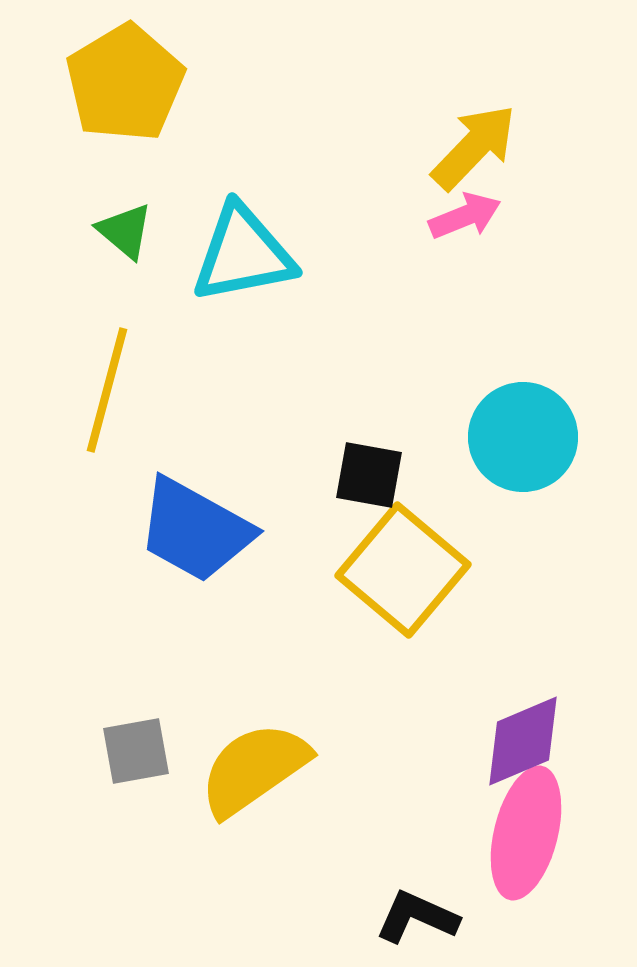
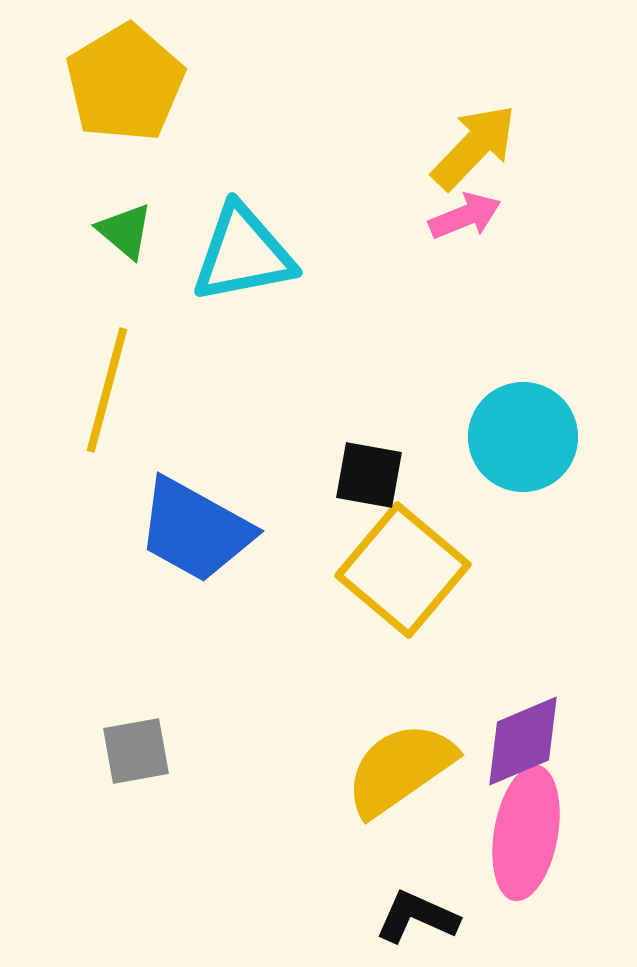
yellow semicircle: moved 146 px right
pink ellipse: rotated 4 degrees counterclockwise
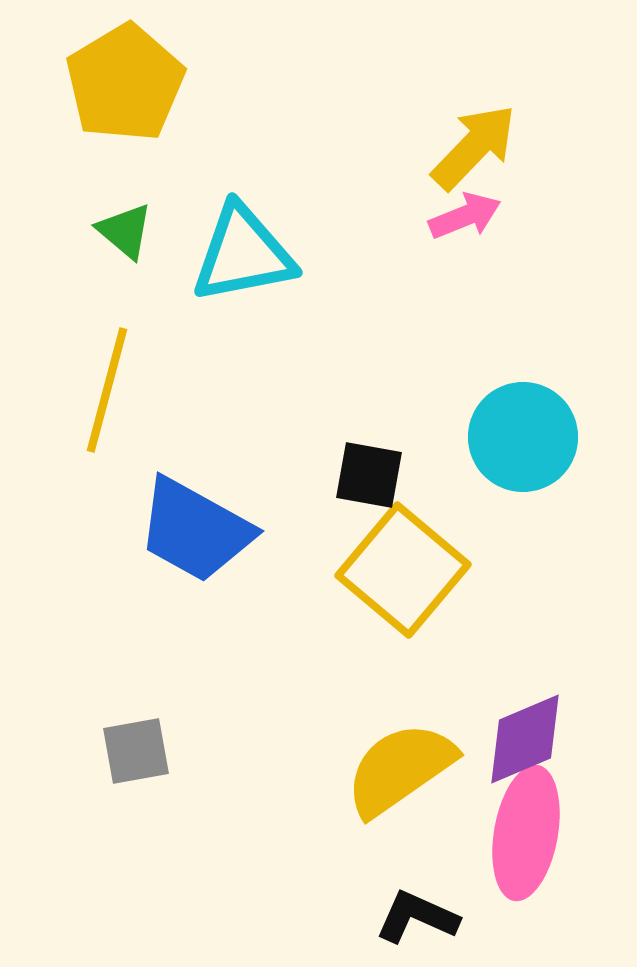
purple diamond: moved 2 px right, 2 px up
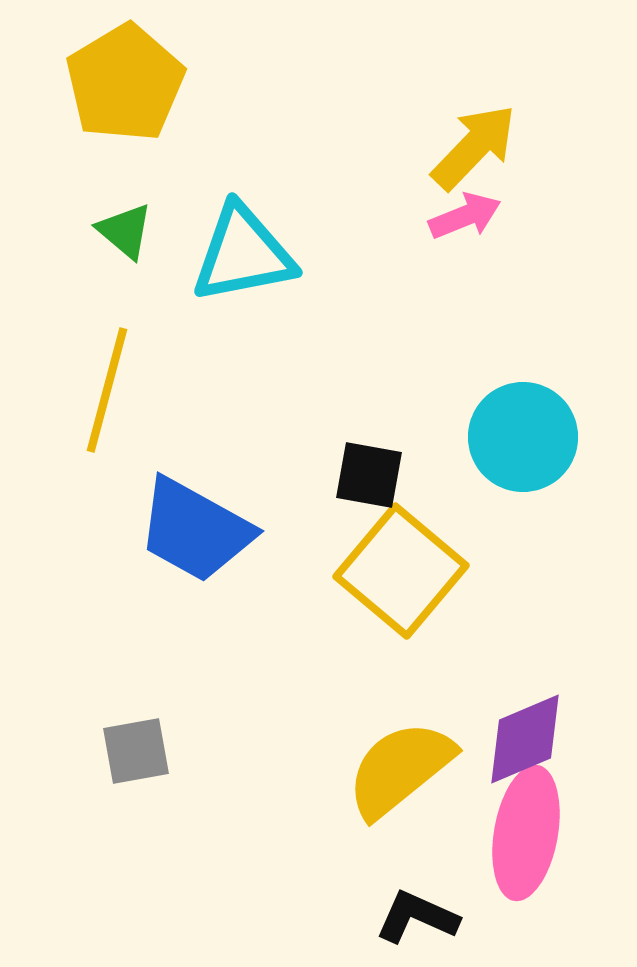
yellow square: moved 2 px left, 1 px down
yellow semicircle: rotated 4 degrees counterclockwise
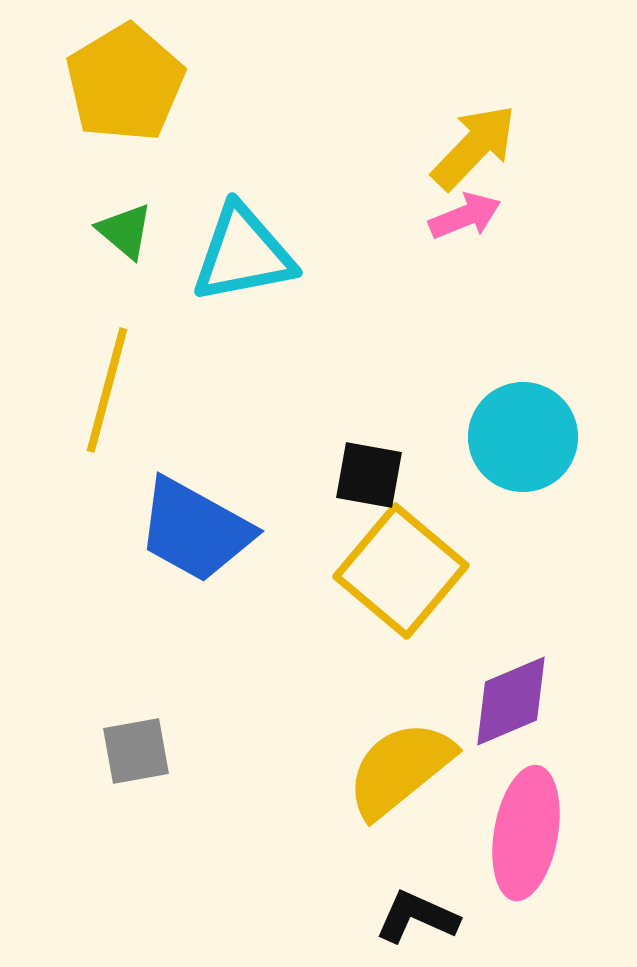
purple diamond: moved 14 px left, 38 px up
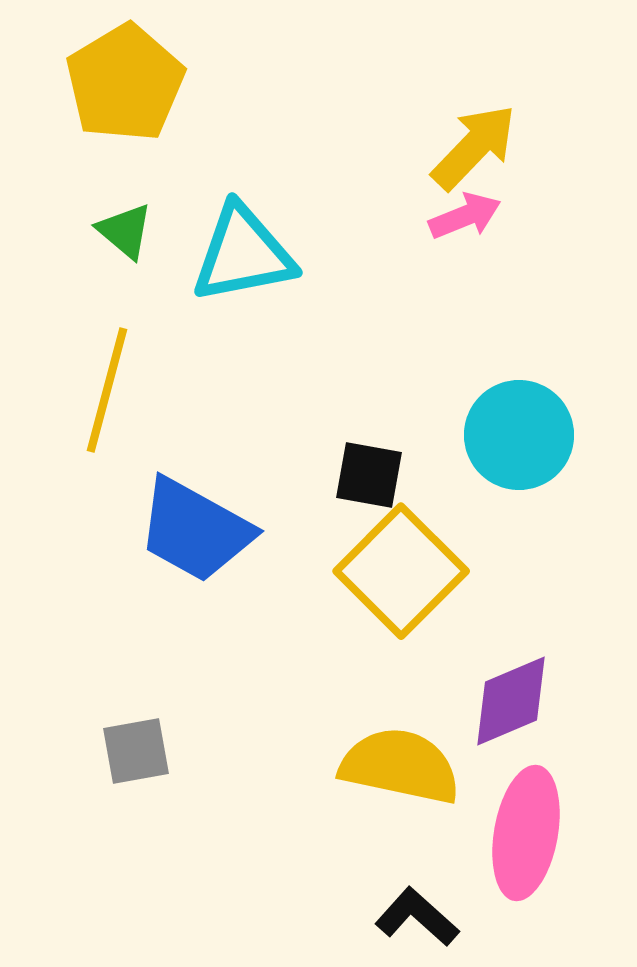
cyan circle: moved 4 px left, 2 px up
yellow square: rotated 5 degrees clockwise
yellow semicircle: moved 3 px up; rotated 51 degrees clockwise
black L-shape: rotated 18 degrees clockwise
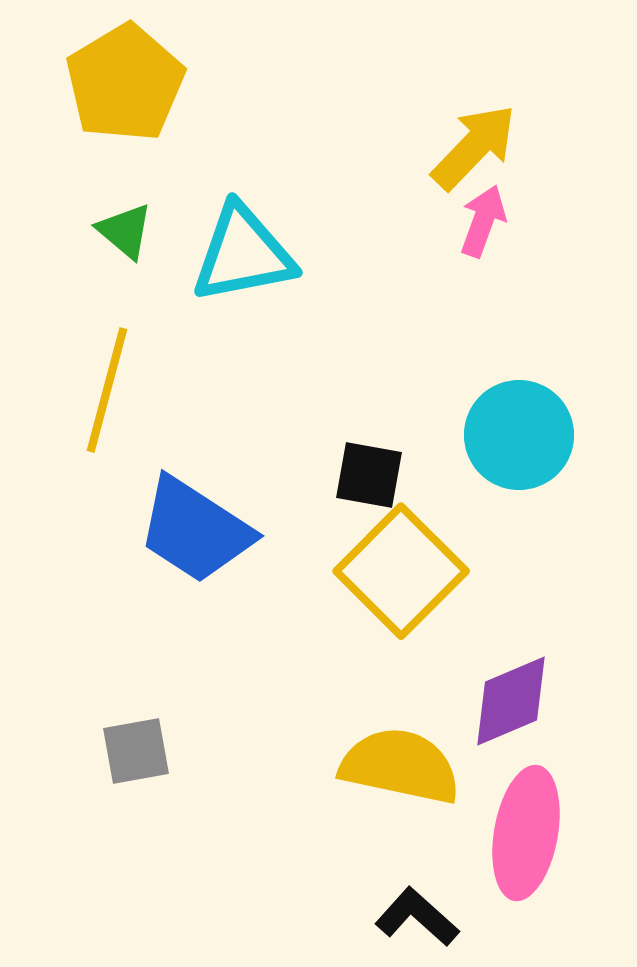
pink arrow: moved 18 px right, 5 px down; rotated 48 degrees counterclockwise
blue trapezoid: rotated 4 degrees clockwise
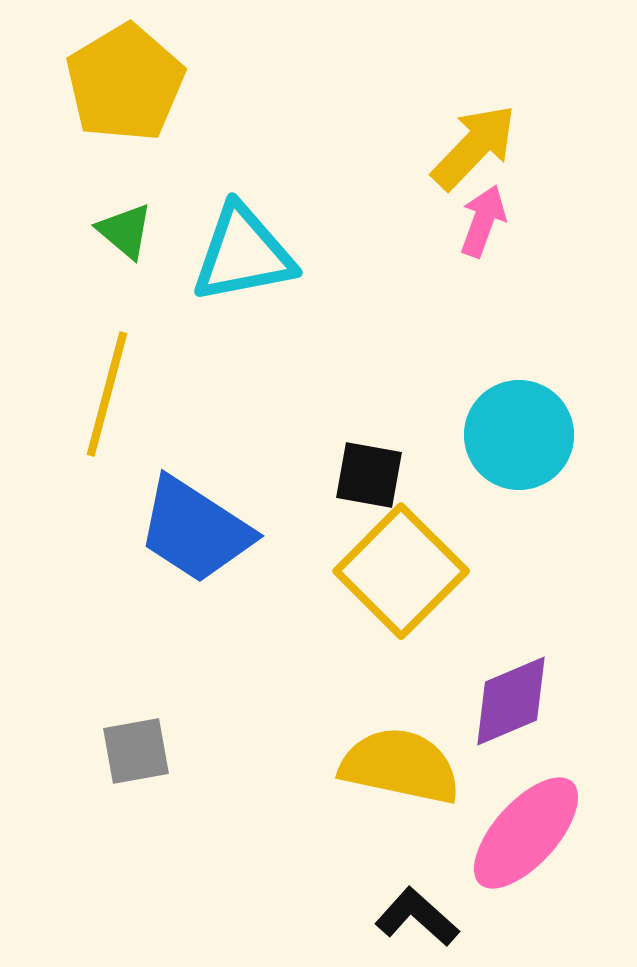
yellow line: moved 4 px down
pink ellipse: rotated 32 degrees clockwise
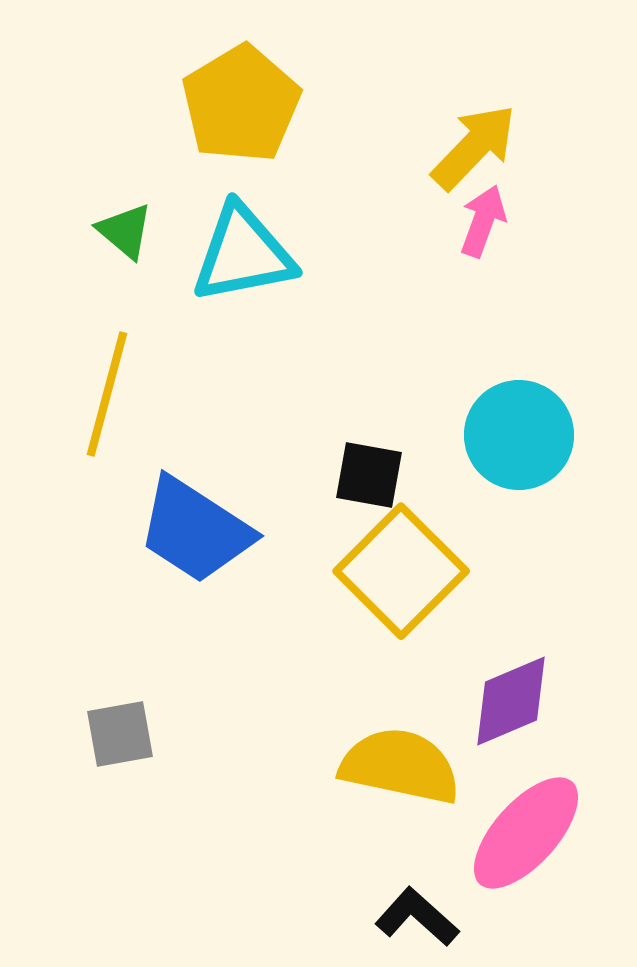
yellow pentagon: moved 116 px right, 21 px down
gray square: moved 16 px left, 17 px up
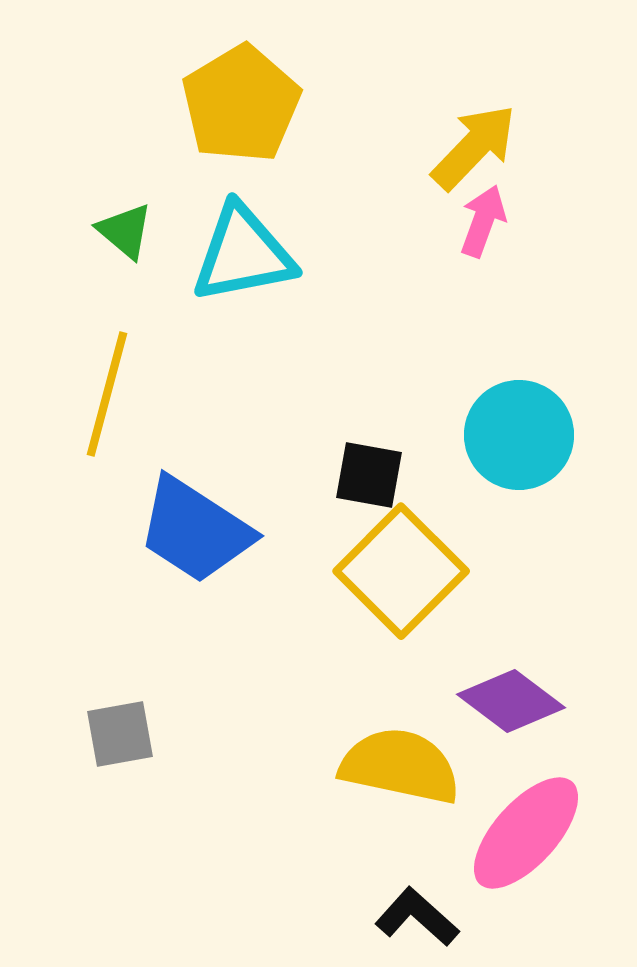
purple diamond: rotated 60 degrees clockwise
